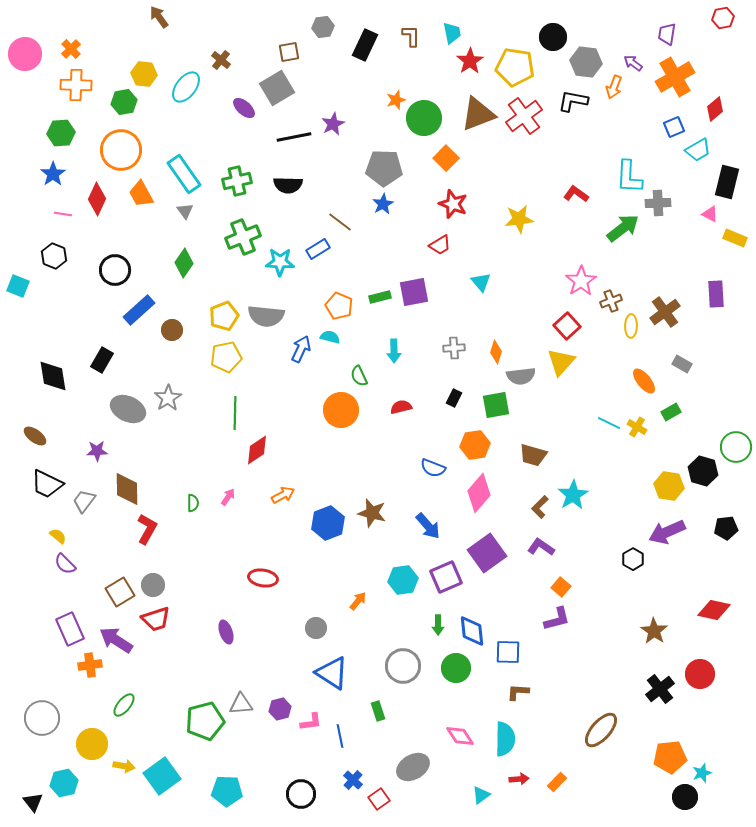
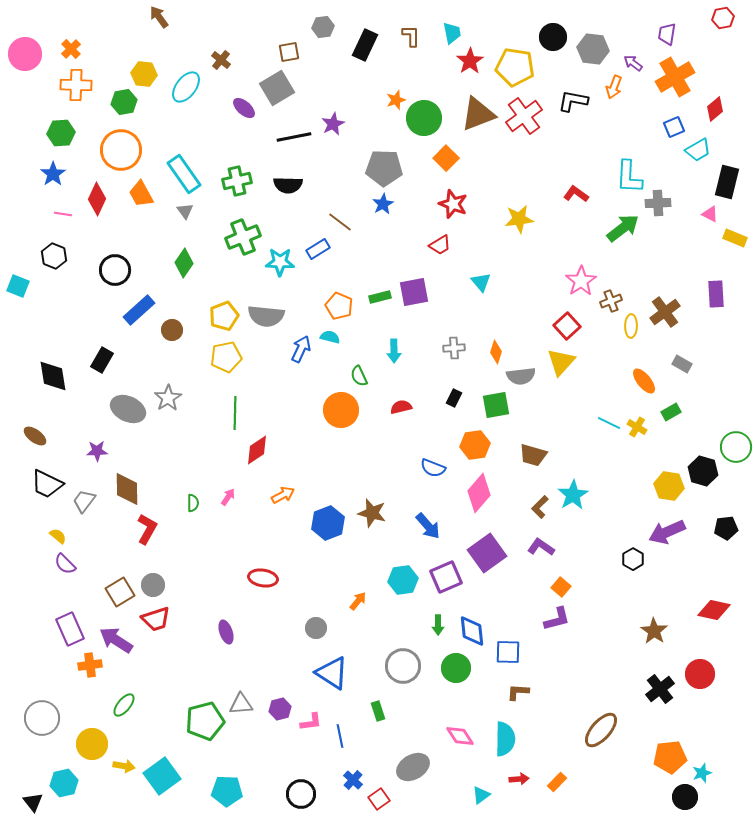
gray hexagon at (586, 62): moved 7 px right, 13 px up
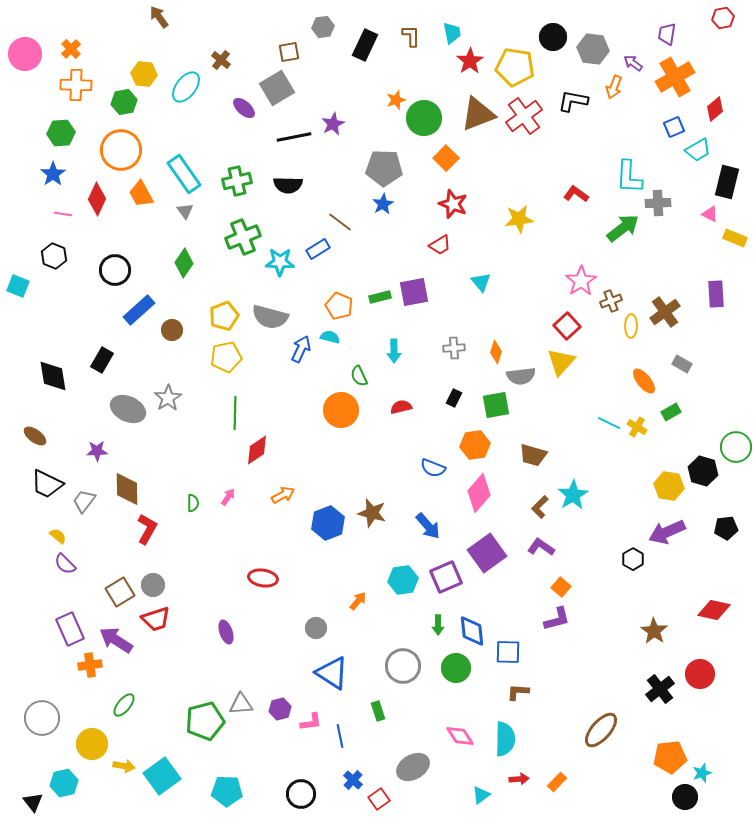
gray semicircle at (266, 316): moved 4 px right, 1 px down; rotated 9 degrees clockwise
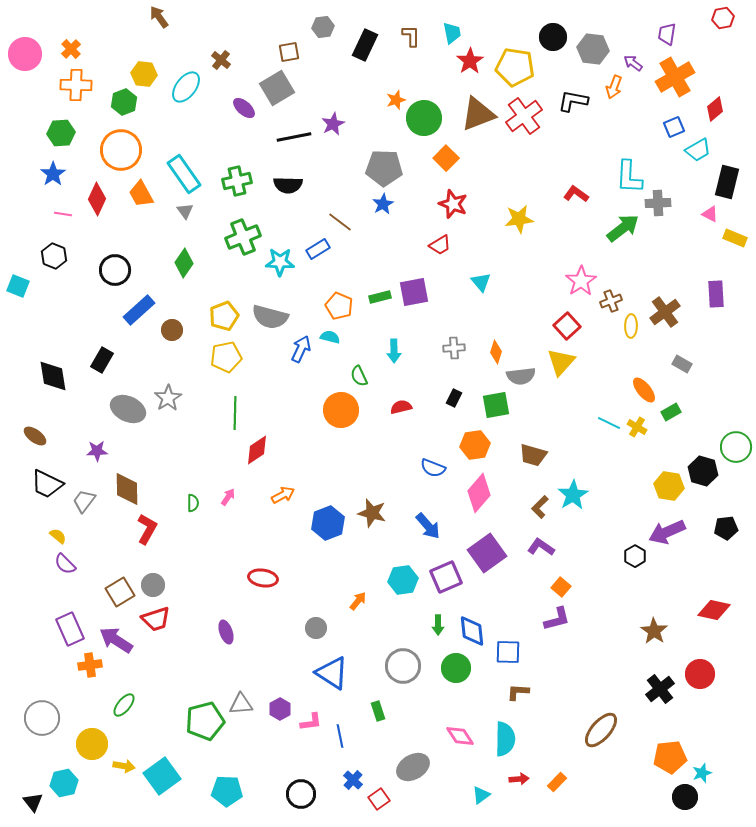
green hexagon at (124, 102): rotated 10 degrees counterclockwise
orange ellipse at (644, 381): moved 9 px down
black hexagon at (633, 559): moved 2 px right, 3 px up
purple hexagon at (280, 709): rotated 15 degrees counterclockwise
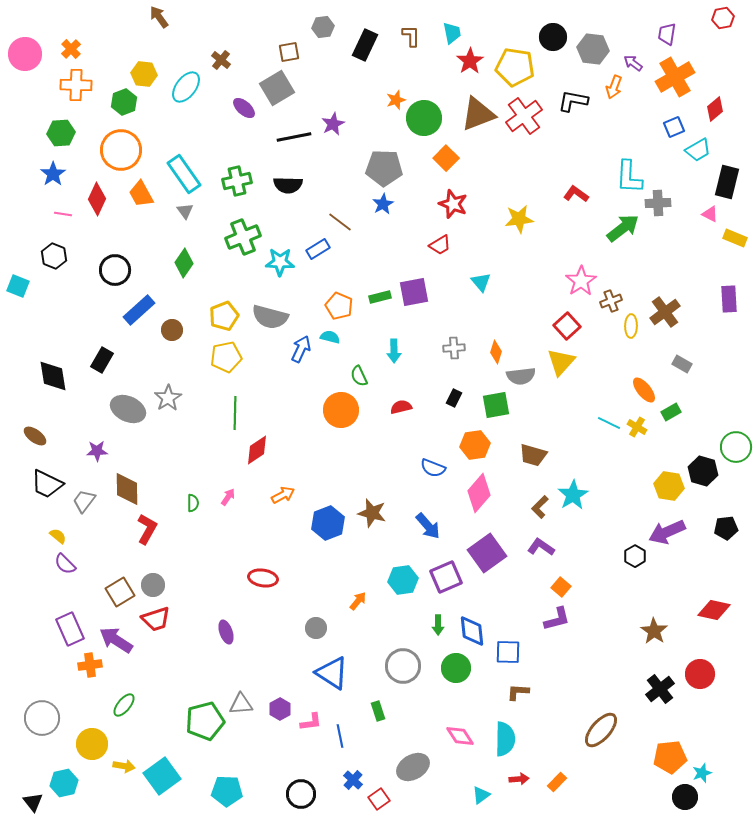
purple rectangle at (716, 294): moved 13 px right, 5 px down
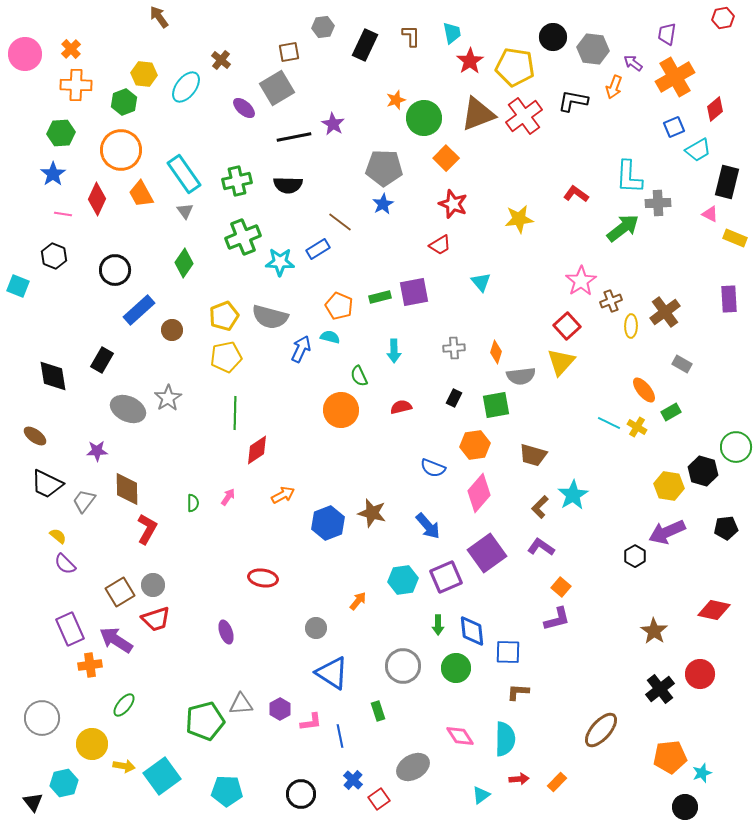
purple star at (333, 124): rotated 15 degrees counterclockwise
black circle at (685, 797): moved 10 px down
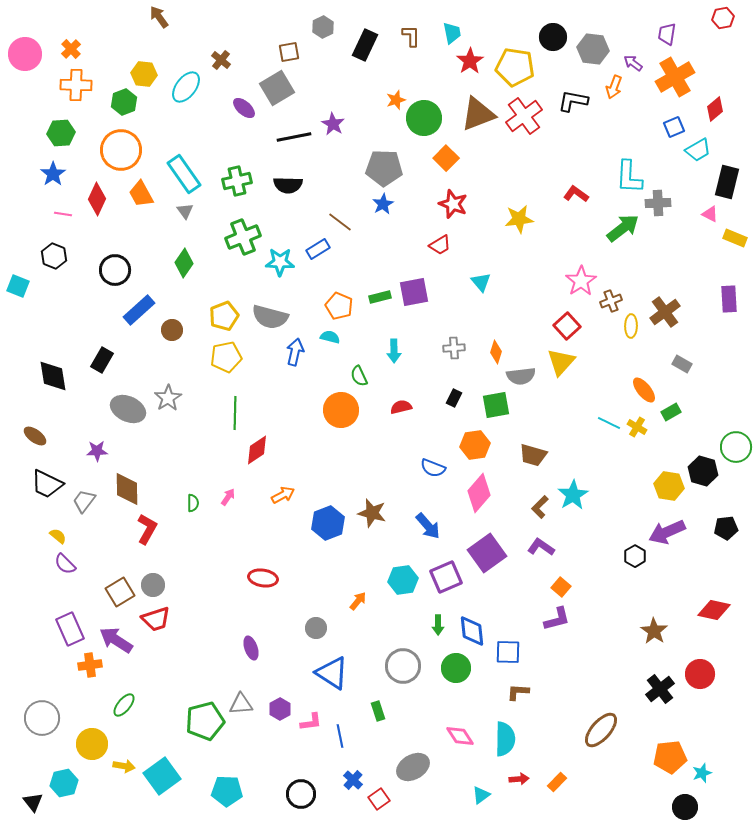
gray hexagon at (323, 27): rotated 20 degrees counterclockwise
blue arrow at (301, 349): moved 6 px left, 3 px down; rotated 12 degrees counterclockwise
purple ellipse at (226, 632): moved 25 px right, 16 px down
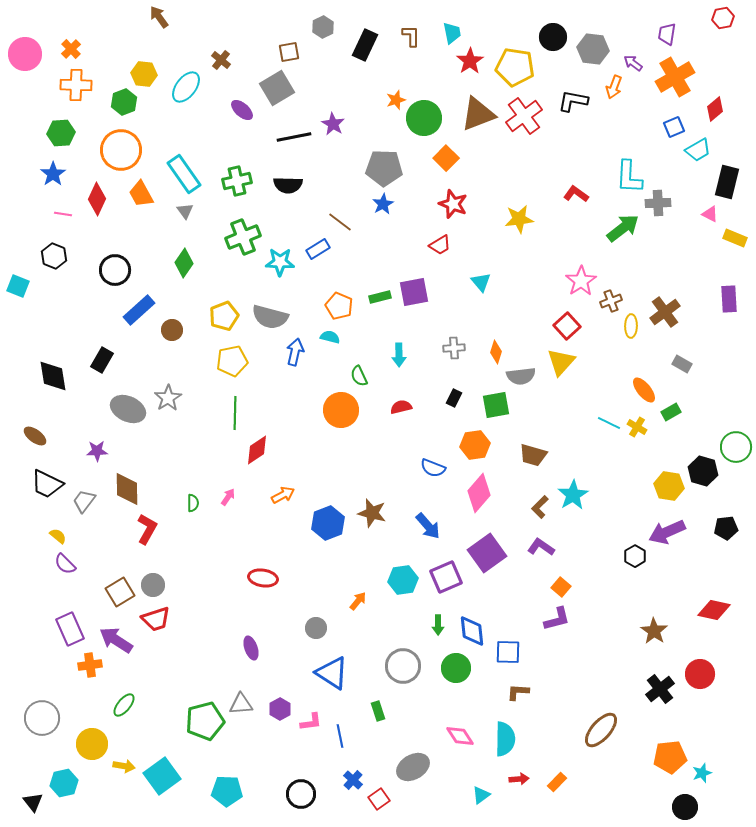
purple ellipse at (244, 108): moved 2 px left, 2 px down
cyan arrow at (394, 351): moved 5 px right, 4 px down
yellow pentagon at (226, 357): moved 6 px right, 4 px down
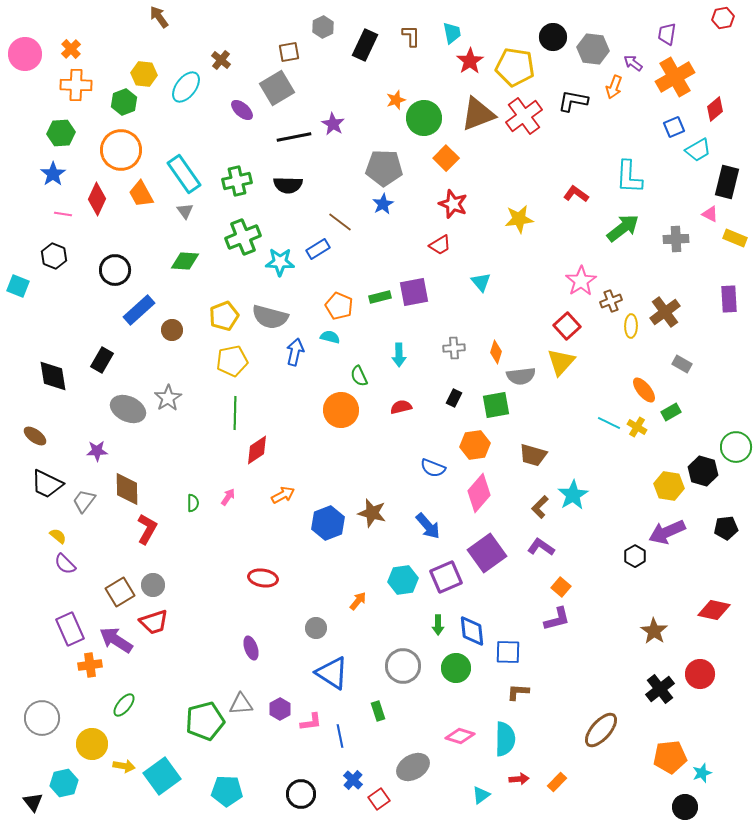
gray cross at (658, 203): moved 18 px right, 36 px down
green diamond at (184, 263): moved 1 px right, 2 px up; rotated 60 degrees clockwise
red trapezoid at (156, 619): moved 2 px left, 3 px down
pink diamond at (460, 736): rotated 40 degrees counterclockwise
